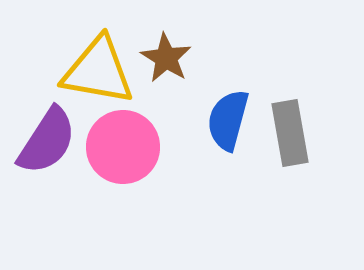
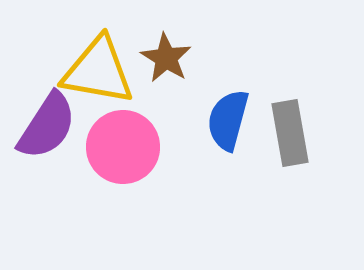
purple semicircle: moved 15 px up
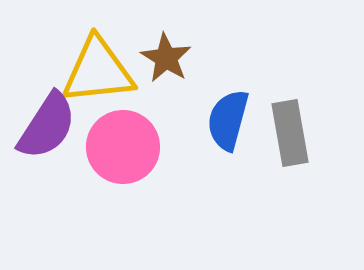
yellow triangle: rotated 16 degrees counterclockwise
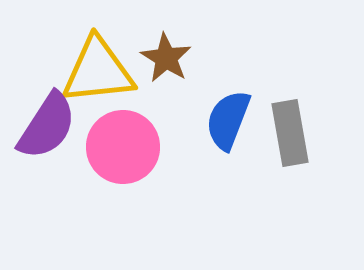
blue semicircle: rotated 6 degrees clockwise
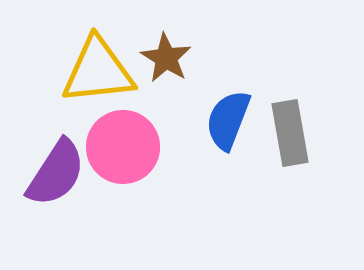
purple semicircle: moved 9 px right, 47 px down
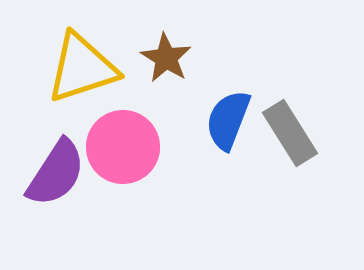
yellow triangle: moved 16 px left, 3 px up; rotated 12 degrees counterclockwise
gray rectangle: rotated 22 degrees counterclockwise
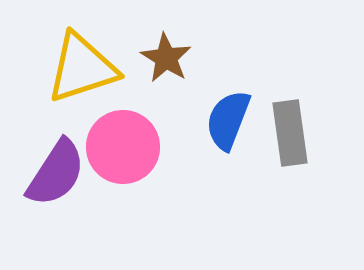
gray rectangle: rotated 24 degrees clockwise
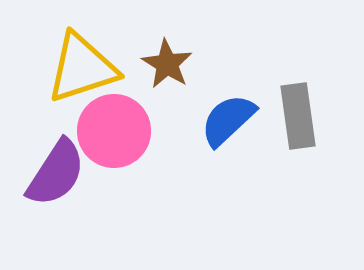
brown star: moved 1 px right, 6 px down
blue semicircle: rotated 26 degrees clockwise
gray rectangle: moved 8 px right, 17 px up
pink circle: moved 9 px left, 16 px up
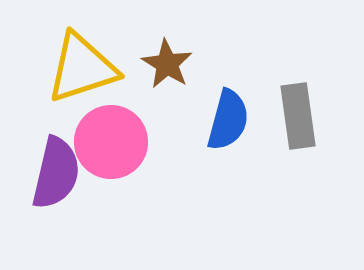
blue semicircle: rotated 148 degrees clockwise
pink circle: moved 3 px left, 11 px down
purple semicircle: rotated 20 degrees counterclockwise
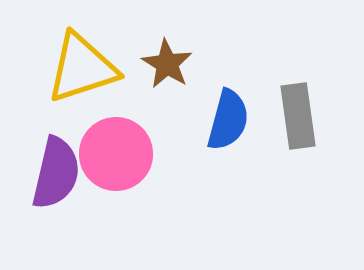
pink circle: moved 5 px right, 12 px down
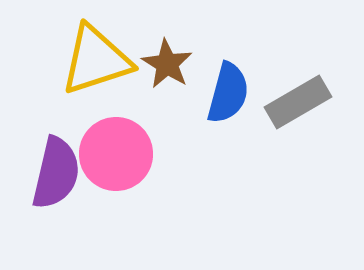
yellow triangle: moved 14 px right, 8 px up
gray rectangle: moved 14 px up; rotated 68 degrees clockwise
blue semicircle: moved 27 px up
